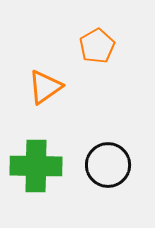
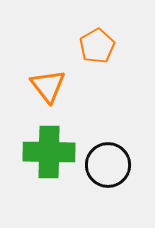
orange triangle: moved 3 px right, 1 px up; rotated 33 degrees counterclockwise
green cross: moved 13 px right, 14 px up
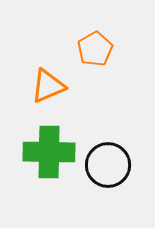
orange pentagon: moved 2 px left, 3 px down
orange triangle: rotated 45 degrees clockwise
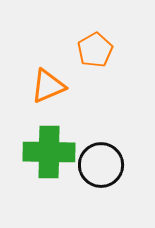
orange pentagon: moved 1 px down
black circle: moved 7 px left
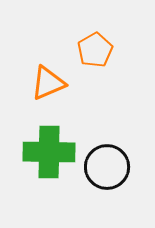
orange triangle: moved 3 px up
black circle: moved 6 px right, 2 px down
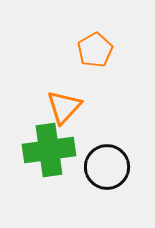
orange triangle: moved 16 px right, 24 px down; rotated 24 degrees counterclockwise
green cross: moved 2 px up; rotated 9 degrees counterclockwise
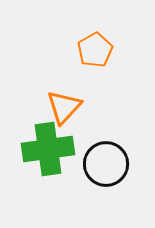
green cross: moved 1 px left, 1 px up
black circle: moved 1 px left, 3 px up
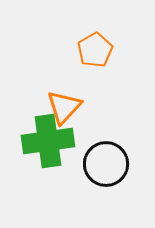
green cross: moved 8 px up
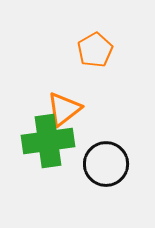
orange triangle: moved 2 px down; rotated 9 degrees clockwise
